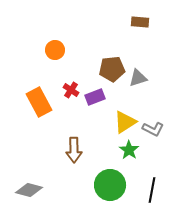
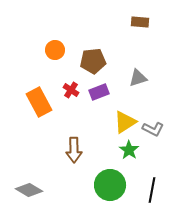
brown pentagon: moved 19 px left, 8 px up
purple rectangle: moved 4 px right, 5 px up
gray diamond: rotated 16 degrees clockwise
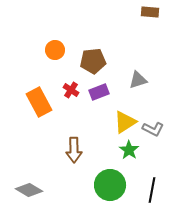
brown rectangle: moved 10 px right, 10 px up
gray triangle: moved 2 px down
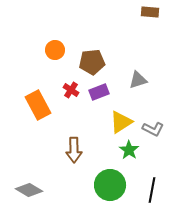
brown pentagon: moved 1 px left, 1 px down
orange rectangle: moved 1 px left, 3 px down
yellow triangle: moved 4 px left
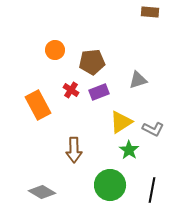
gray diamond: moved 13 px right, 2 px down
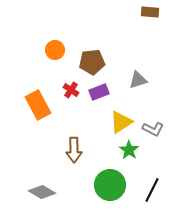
black line: rotated 15 degrees clockwise
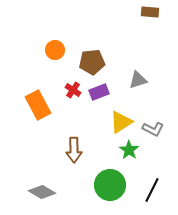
red cross: moved 2 px right
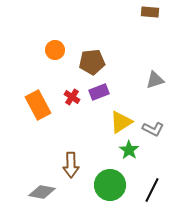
gray triangle: moved 17 px right
red cross: moved 1 px left, 7 px down
brown arrow: moved 3 px left, 15 px down
gray diamond: rotated 20 degrees counterclockwise
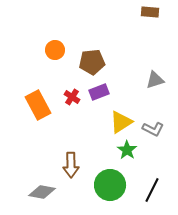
green star: moved 2 px left
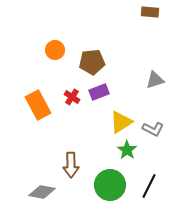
black line: moved 3 px left, 4 px up
